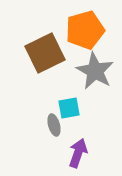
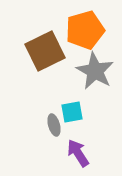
brown square: moved 2 px up
cyan square: moved 3 px right, 4 px down
purple arrow: rotated 52 degrees counterclockwise
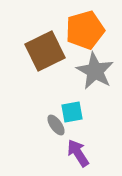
gray ellipse: moved 2 px right; rotated 20 degrees counterclockwise
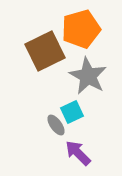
orange pentagon: moved 4 px left, 1 px up
gray star: moved 7 px left, 5 px down
cyan square: rotated 15 degrees counterclockwise
purple arrow: rotated 12 degrees counterclockwise
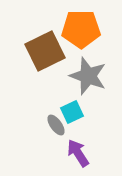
orange pentagon: rotated 15 degrees clockwise
gray star: rotated 9 degrees counterclockwise
purple arrow: rotated 12 degrees clockwise
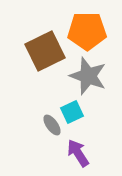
orange pentagon: moved 6 px right, 2 px down
gray ellipse: moved 4 px left
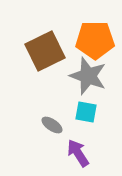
orange pentagon: moved 8 px right, 9 px down
cyan square: moved 14 px right; rotated 35 degrees clockwise
gray ellipse: rotated 20 degrees counterclockwise
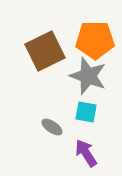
gray ellipse: moved 2 px down
purple arrow: moved 8 px right
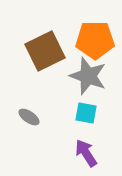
cyan square: moved 1 px down
gray ellipse: moved 23 px left, 10 px up
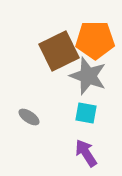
brown square: moved 14 px right
